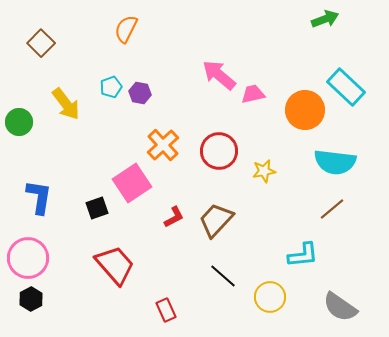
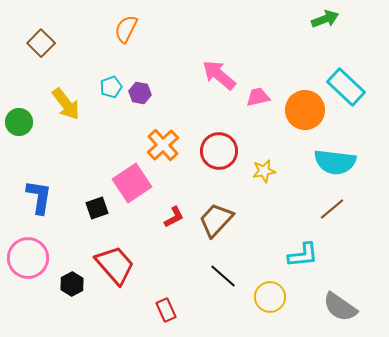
pink trapezoid: moved 5 px right, 3 px down
black hexagon: moved 41 px right, 15 px up
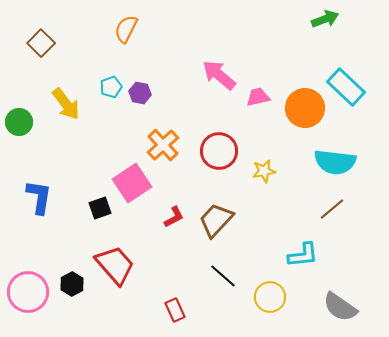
orange circle: moved 2 px up
black square: moved 3 px right
pink circle: moved 34 px down
red rectangle: moved 9 px right
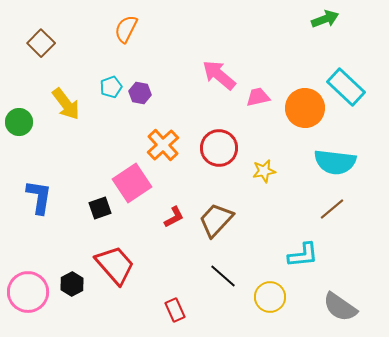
red circle: moved 3 px up
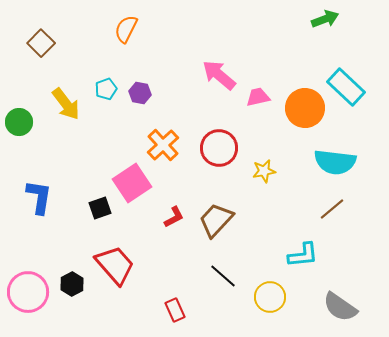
cyan pentagon: moved 5 px left, 2 px down
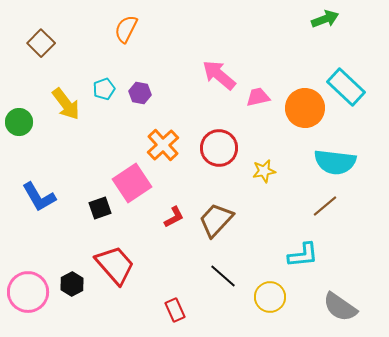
cyan pentagon: moved 2 px left
blue L-shape: rotated 141 degrees clockwise
brown line: moved 7 px left, 3 px up
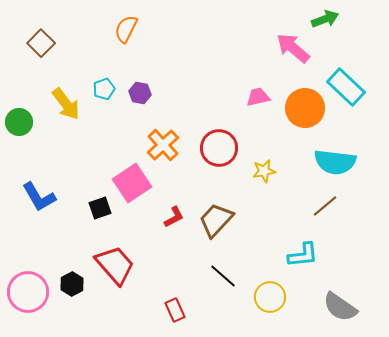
pink arrow: moved 74 px right, 27 px up
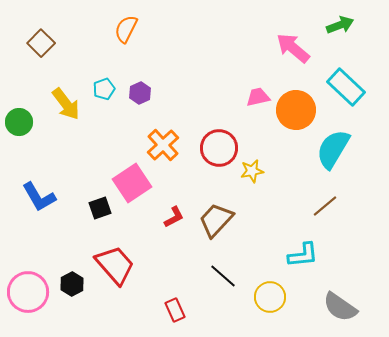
green arrow: moved 15 px right, 6 px down
purple hexagon: rotated 25 degrees clockwise
orange circle: moved 9 px left, 2 px down
cyan semicircle: moved 2 px left, 13 px up; rotated 114 degrees clockwise
yellow star: moved 12 px left
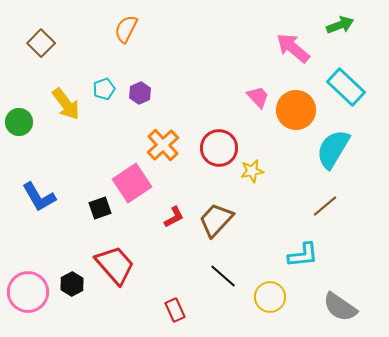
pink trapezoid: rotated 60 degrees clockwise
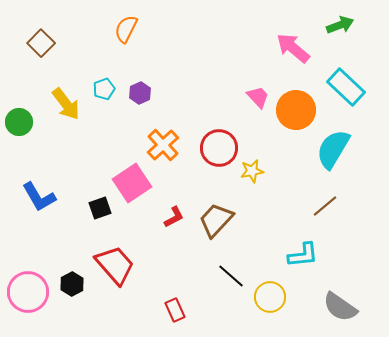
black line: moved 8 px right
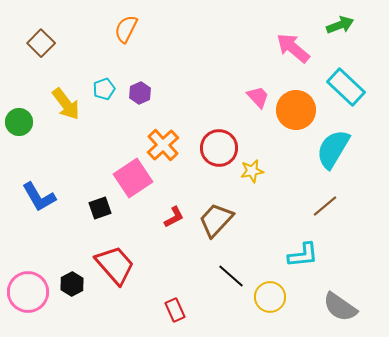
pink square: moved 1 px right, 5 px up
